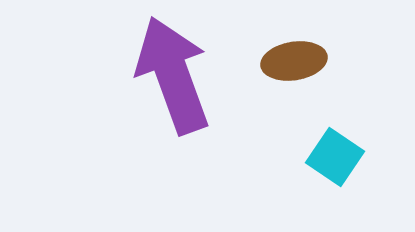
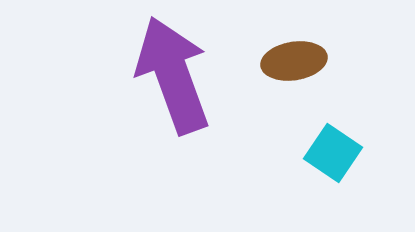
cyan square: moved 2 px left, 4 px up
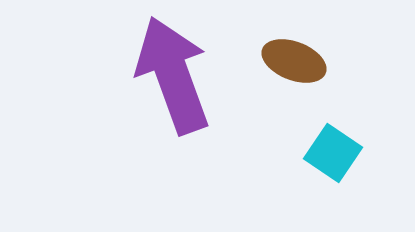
brown ellipse: rotated 30 degrees clockwise
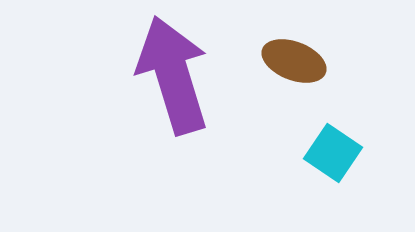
purple arrow: rotated 3 degrees clockwise
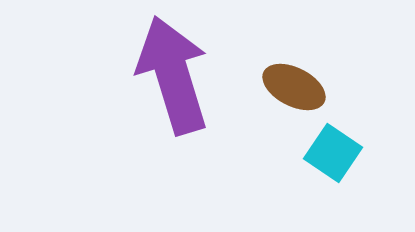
brown ellipse: moved 26 px down; rotated 6 degrees clockwise
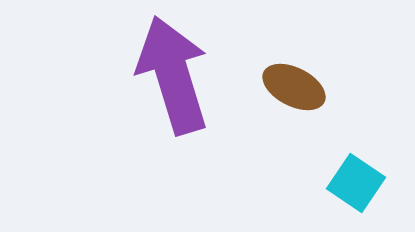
cyan square: moved 23 px right, 30 px down
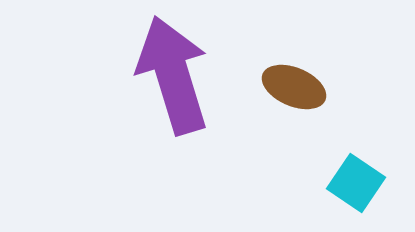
brown ellipse: rotated 4 degrees counterclockwise
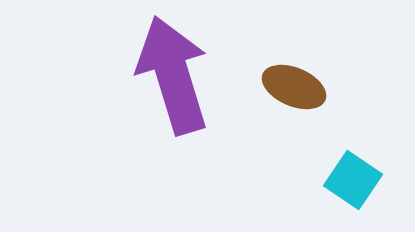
cyan square: moved 3 px left, 3 px up
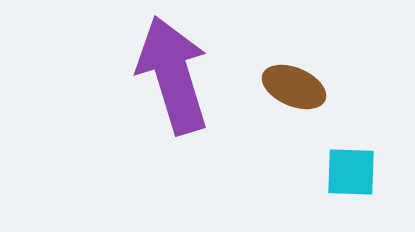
cyan square: moved 2 px left, 8 px up; rotated 32 degrees counterclockwise
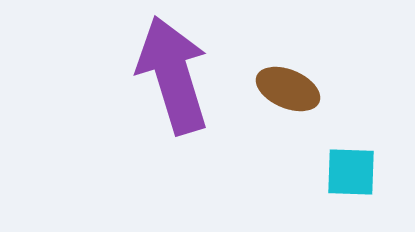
brown ellipse: moved 6 px left, 2 px down
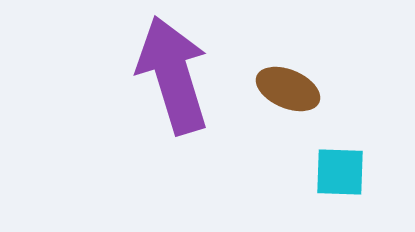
cyan square: moved 11 px left
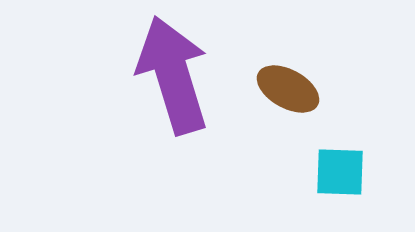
brown ellipse: rotated 6 degrees clockwise
